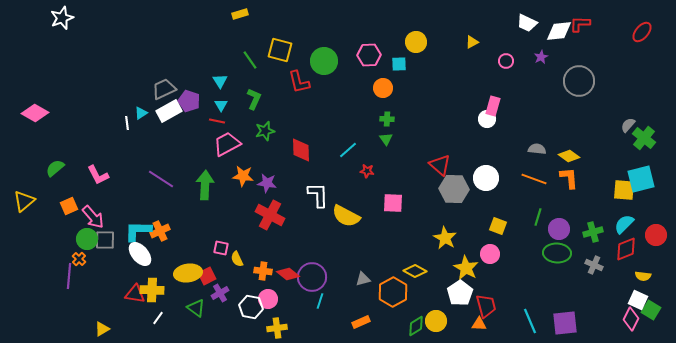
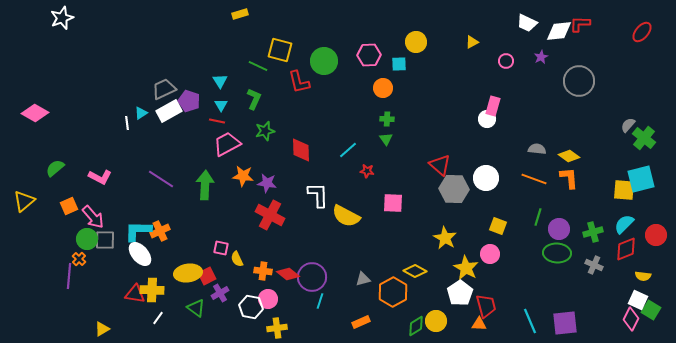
green line at (250, 60): moved 8 px right, 6 px down; rotated 30 degrees counterclockwise
pink L-shape at (98, 175): moved 2 px right, 2 px down; rotated 35 degrees counterclockwise
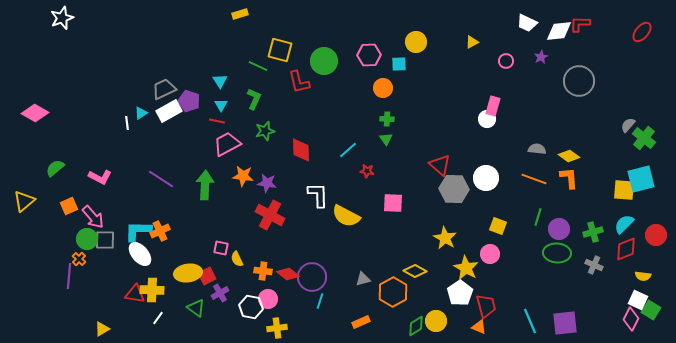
orange triangle at (479, 324): moved 3 px down; rotated 21 degrees clockwise
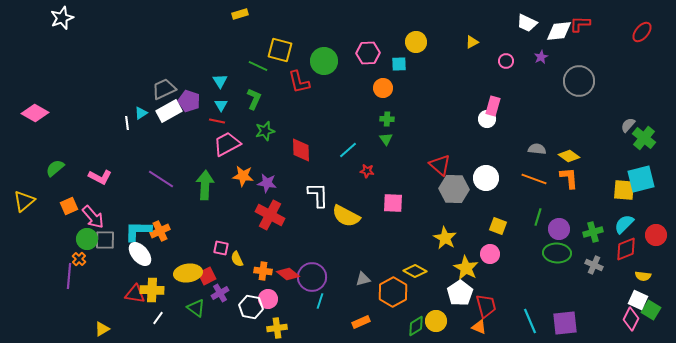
pink hexagon at (369, 55): moved 1 px left, 2 px up
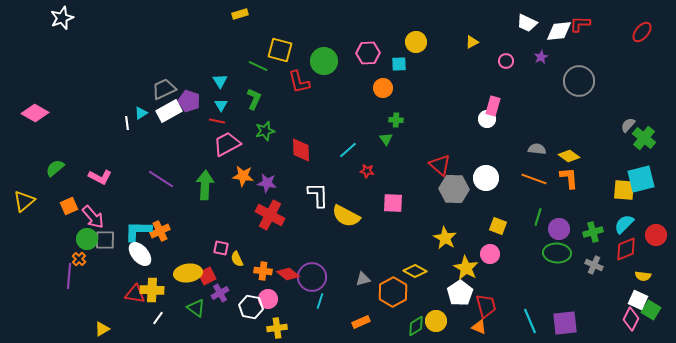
green cross at (387, 119): moved 9 px right, 1 px down
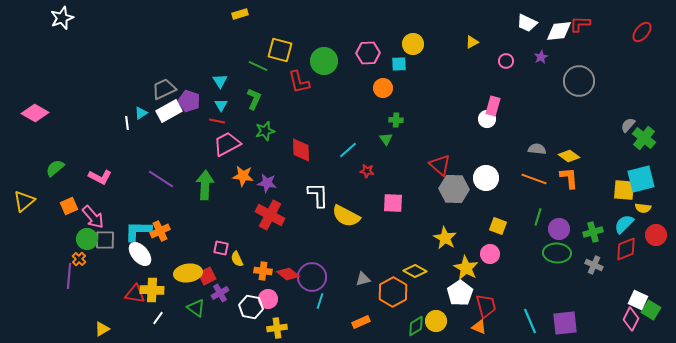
yellow circle at (416, 42): moved 3 px left, 2 px down
yellow semicircle at (643, 276): moved 68 px up
